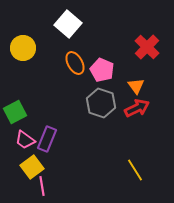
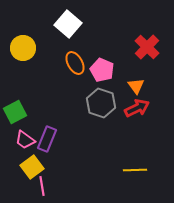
yellow line: rotated 60 degrees counterclockwise
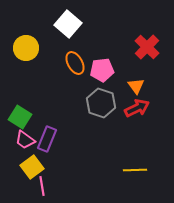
yellow circle: moved 3 px right
pink pentagon: rotated 30 degrees counterclockwise
green square: moved 5 px right, 5 px down; rotated 30 degrees counterclockwise
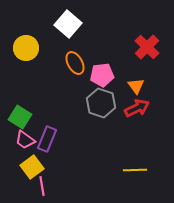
pink pentagon: moved 5 px down
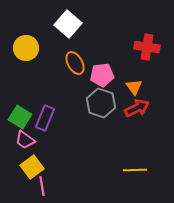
red cross: rotated 35 degrees counterclockwise
orange triangle: moved 2 px left, 1 px down
purple rectangle: moved 2 px left, 21 px up
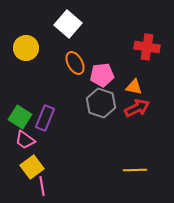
orange triangle: rotated 42 degrees counterclockwise
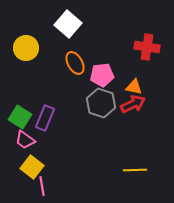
red arrow: moved 4 px left, 4 px up
yellow square: rotated 15 degrees counterclockwise
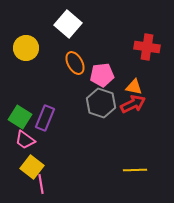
pink line: moved 1 px left, 2 px up
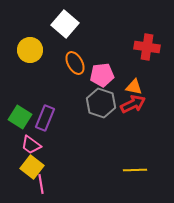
white square: moved 3 px left
yellow circle: moved 4 px right, 2 px down
pink trapezoid: moved 6 px right, 5 px down
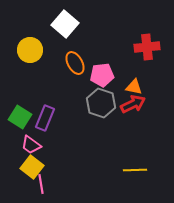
red cross: rotated 15 degrees counterclockwise
